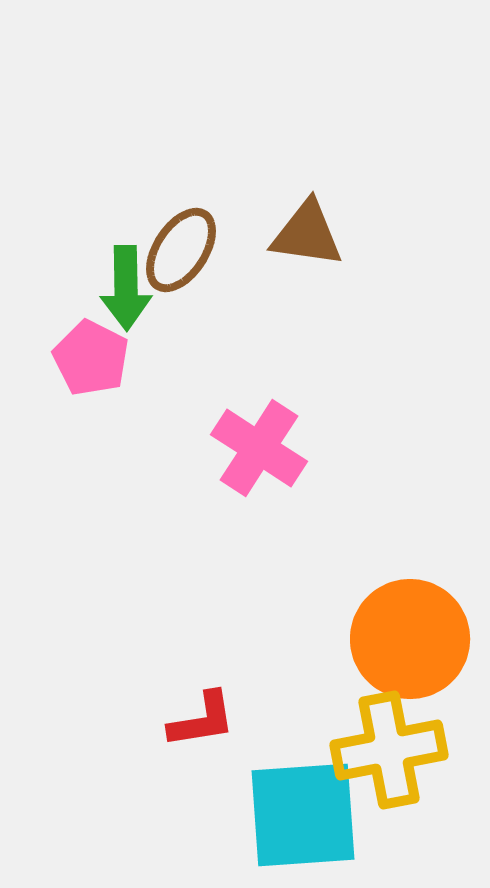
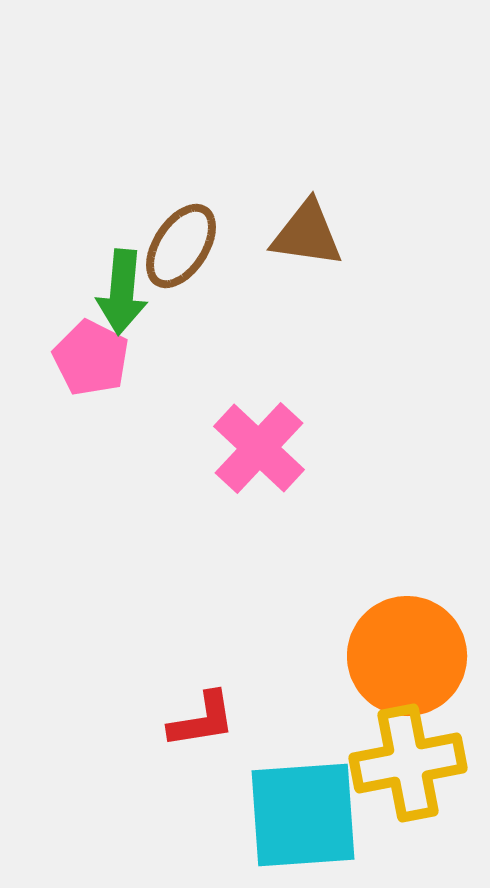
brown ellipse: moved 4 px up
green arrow: moved 4 px left, 4 px down; rotated 6 degrees clockwise
pink cross: rotated 10 degrees clockwise
orange circle: moved 3 px left, 17 px down
yellow cross: moved 19 px right, 13 px down
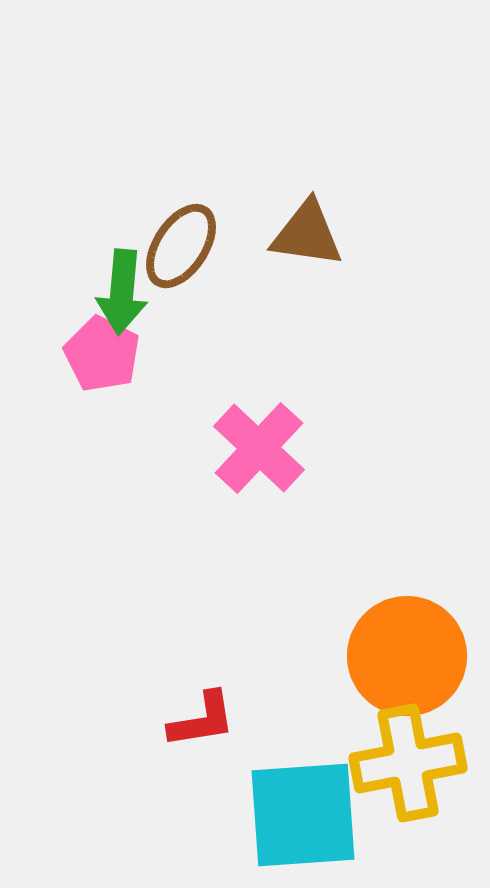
pink pentagon: moved 11 px right, 4 px up
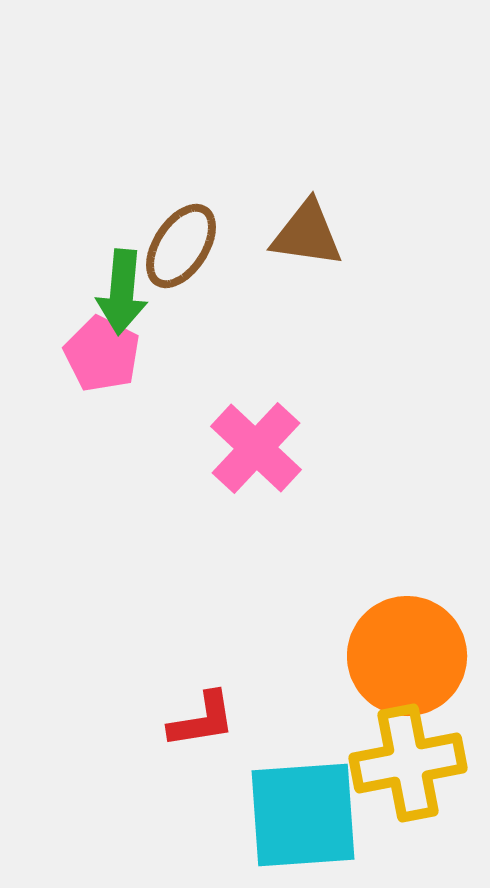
pink cross: moved 3 px left
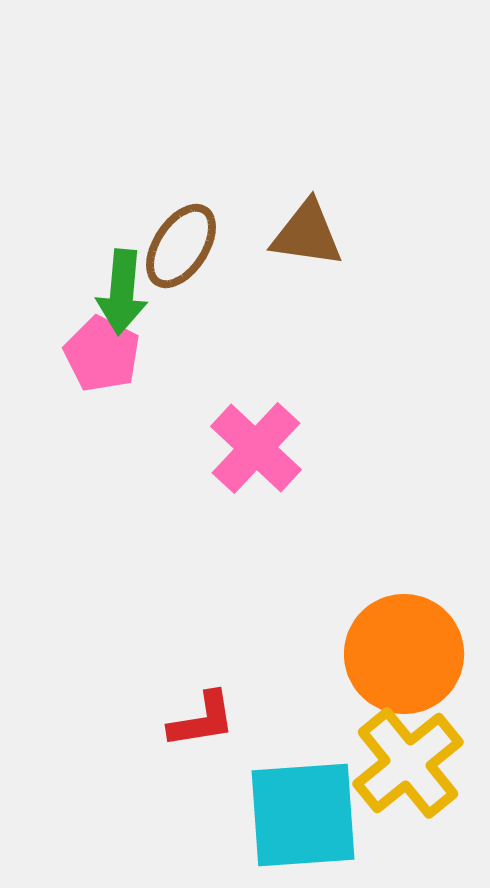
orange circle: moved 3 px left, 2 px up
yellow cross: rotated 28 degrees counterclockwise
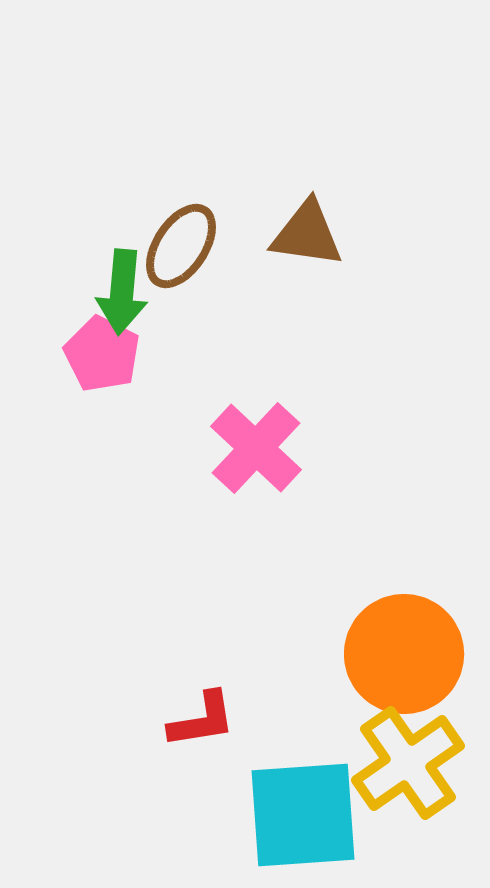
yellow cross: rotated 4 degrees clockwise
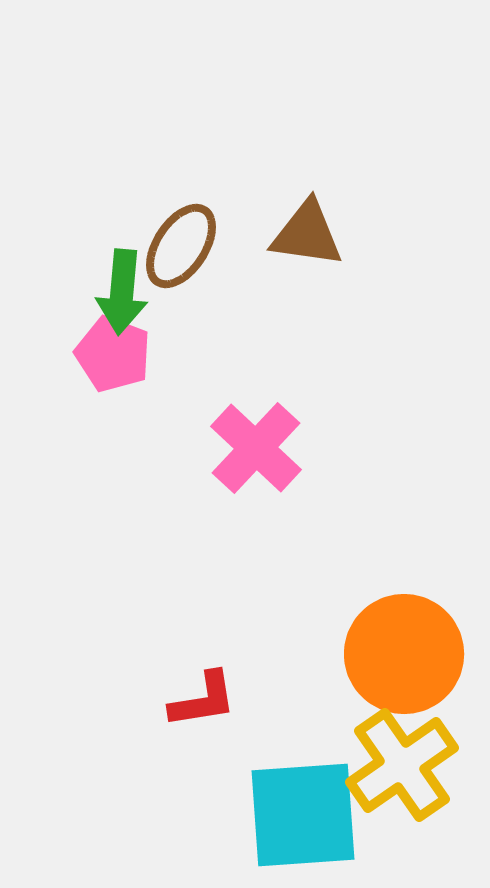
pink pentagon: moved 11 px right; rotated 6 degrees counterclockwise
red L-shape: moved 1 px right, 20 px up
yellow cross: moved 6 px left, 2 px down
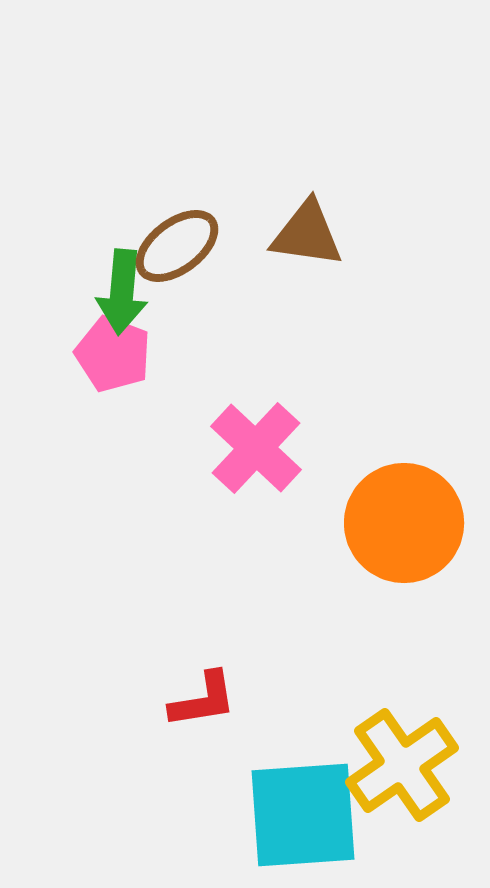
brown ellipse: moved 4 px left; rotated 20 degrees clockwise
orange circle: moved 131 px up
